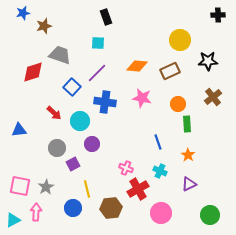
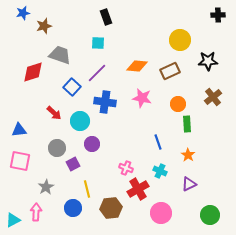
pink square: moved 25 px up
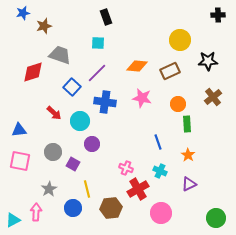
gray circle: moved 4 px left, 4 px down
purple square: rotated 32 degrees counterclockwise
gray star: moved 3 px right, 2 px down
green circle: moved 6 px right, 3 px down
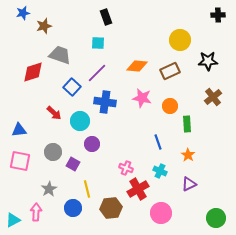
orange circle: moved 8 px left, 2 px down
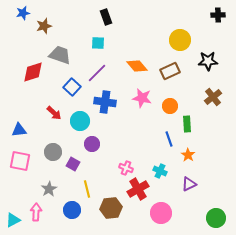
orange diamond: rotated 45 degrees clockwise
blue line: moved 11 px right, 3 px up
blue circle: moved 1 px left, 2 px down
